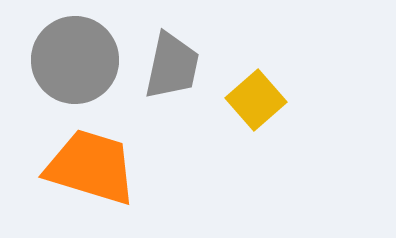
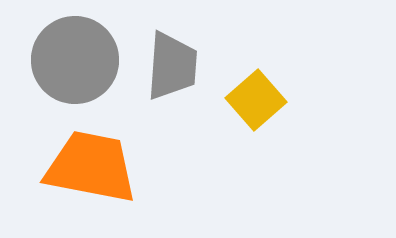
gray trapezoid: rotated 8 degrees counterclockwise
orange trapezoid: rotated 6 degrees counterclockwise
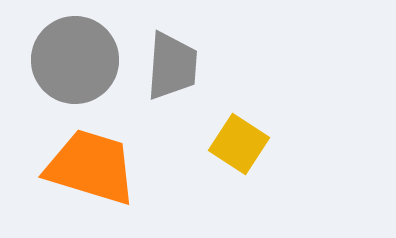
yellow square: moved 17 px left, 44 px down; rotated 16 degrees counterclockwise
orange trapezoid: rotated 6 degrees clockwise
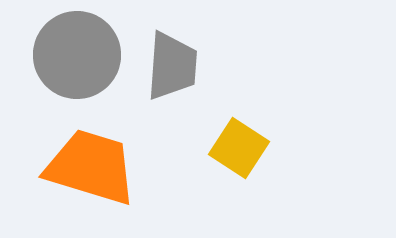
gray circle: moved 2 px right, 5 px up
yellow square: moved 4 px down
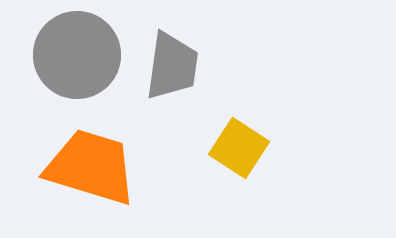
gray trapezoid: rotated 4 degrees clockwise
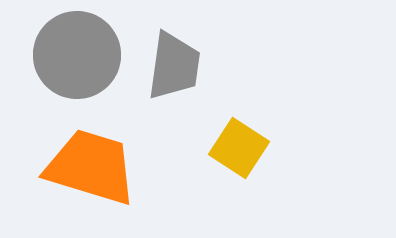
gray trapezoid: moved 2 px right
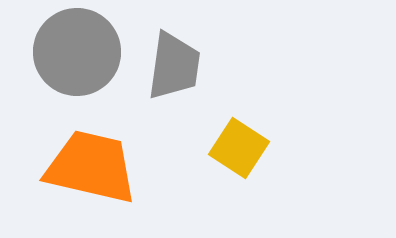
gray circle: moved 3 px up
orange trapezoid: rotated 4 degrees counterclockwise
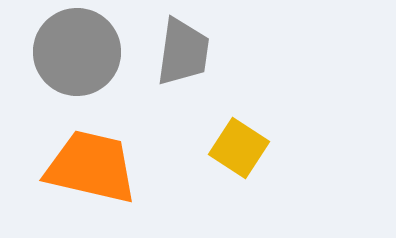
gray trapezoid: moved 9 px right, 14 px up
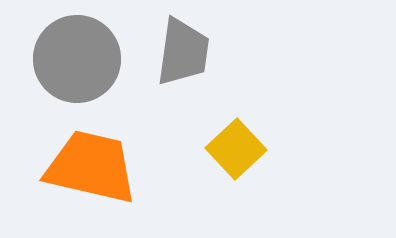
gray circle: moved 7 px down
yellow square: moved 3 px left, 1 px down; rotated 14 degrees clockwise
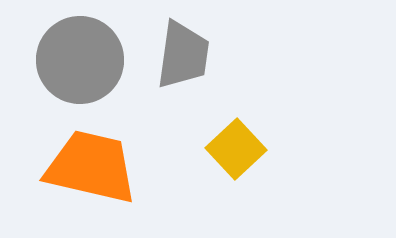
gray trapezoid: moved 3 px down
gray circle: moved 3 px right, 1 px down
